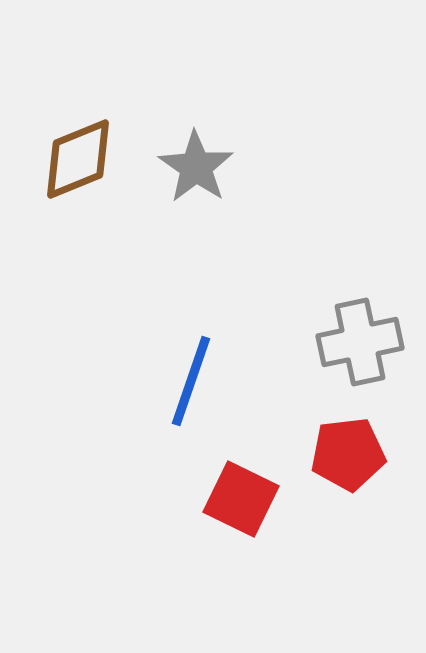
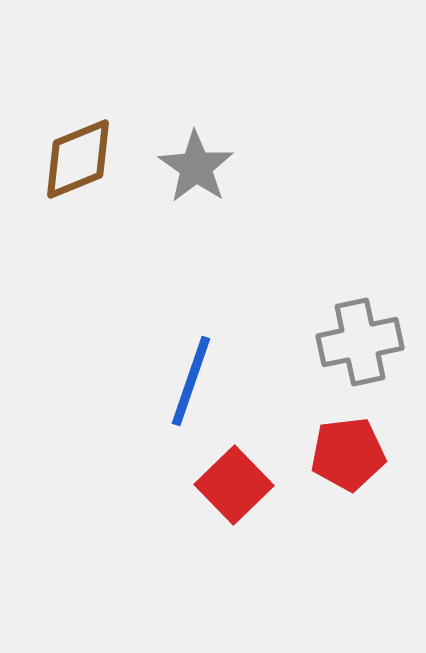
red square: moved 7 px left, 14 px up; rotated 20 degrees clockwise
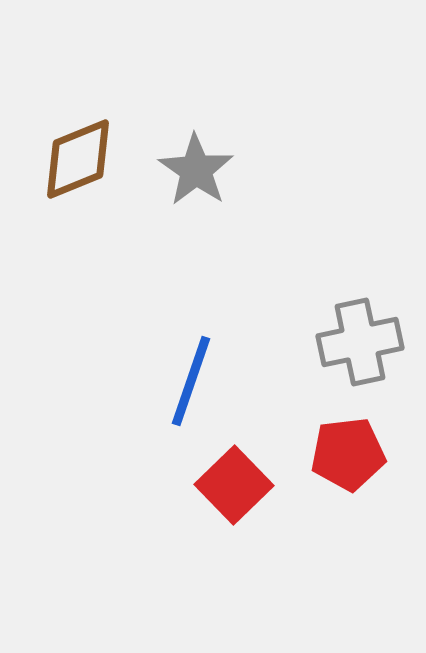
gray star: moved 3 px down
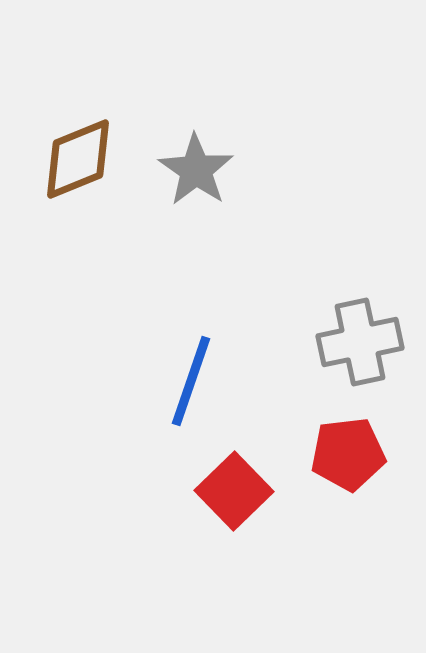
red square: moved 6 px down
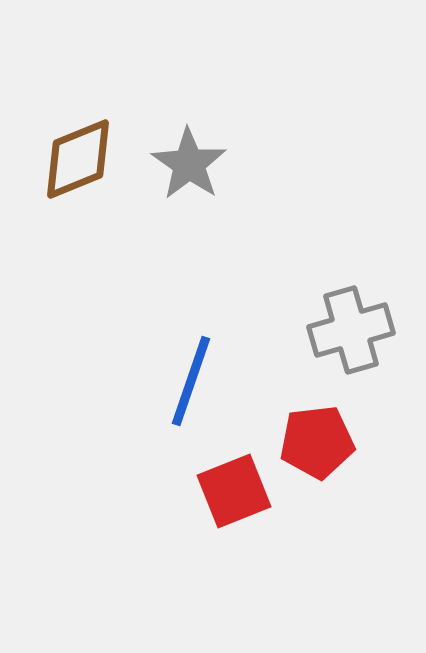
gray star: moved 7 px left, 6 px up
gray cross: moved 9 px left, 12 px up; rotated 4 degrees counterclockwise
red pentagon: moved 31 px left, 12 px up
red square: rotated 22 degrees clockwise
